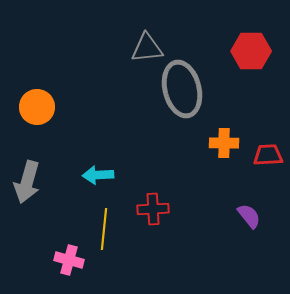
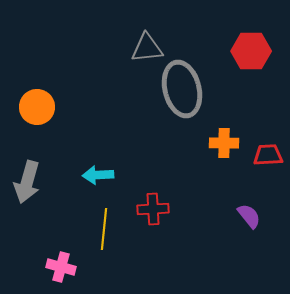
pink cross: moved 8 px left, 7 px down
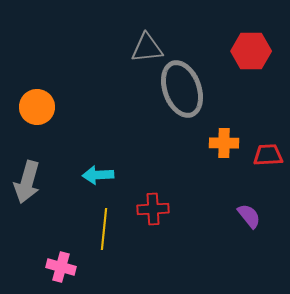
gray ellipse: rotated 6 degrees counterclockwise
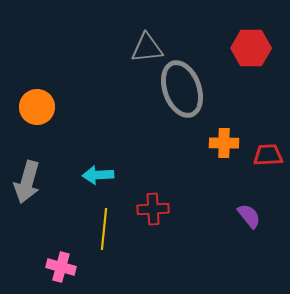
red hexagon: moved 3 px up
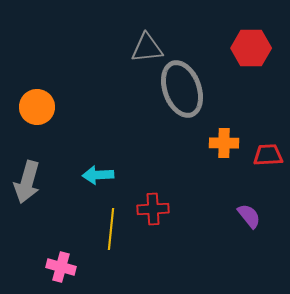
yellow line: moved 7 px right
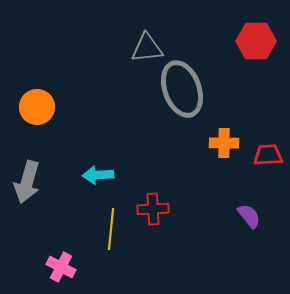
red hexagon: moved 5 px right, 7 px up
pink cross: rotated 12 degrees clockwise
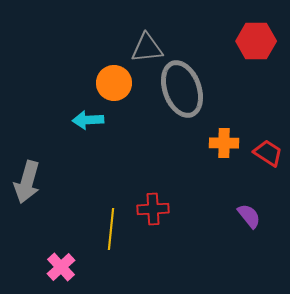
orange circle: moved 77 px right, 24 px up
red trapezoid: moved 2 px up; rotated 36 degrees clockwise
cyan arrow: moved 10 px left, 55 px up
pink cross: rotated 20 degrees clockwise
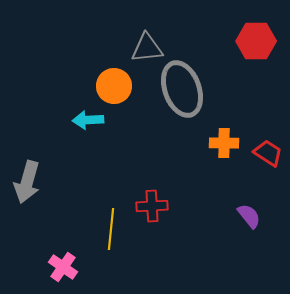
orange circle: moved 3 px down
red cross: moved 1 px left, 3 px up
pink cross: moved 2 px right; rotated 12 degrees counterclockwise
